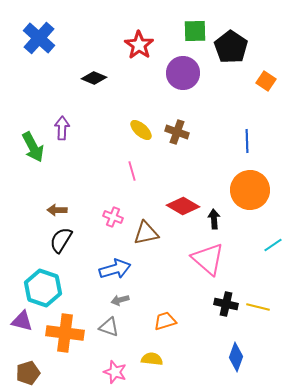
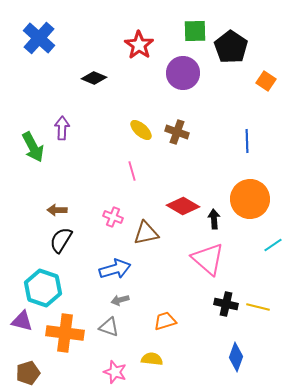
orange circle: moved 9 px down
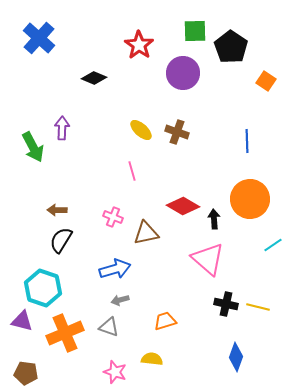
orange cross: rotated 30 degrees counterclockwise
brown pentagon: moved 2 px left; rotated 25 degrees clockwise
